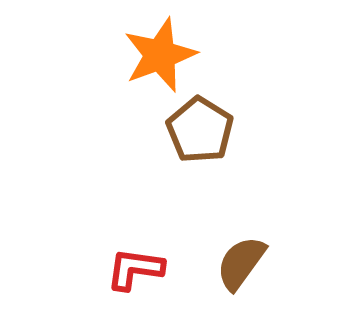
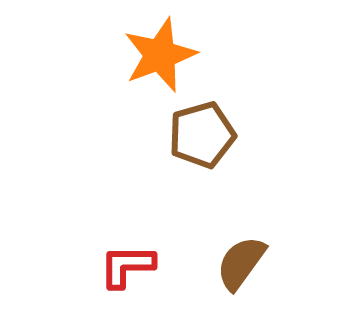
brown pentagon: moved 2 px right, 5 px down; rotated 24 degrees clockwise
red L-shape: moved 8 px left, 3 px up; rotated 8 degrees counterclockwise
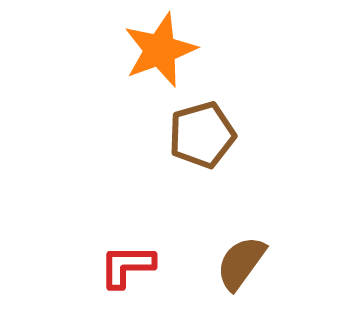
orange star: moved 5 px up
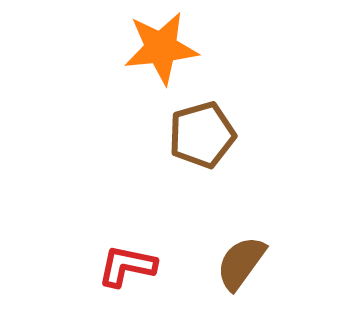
orange star: moved 1 px right, 2 px up; rotated 14 degrees clockwise
red L-shape: rotated 12 degrees clockwise
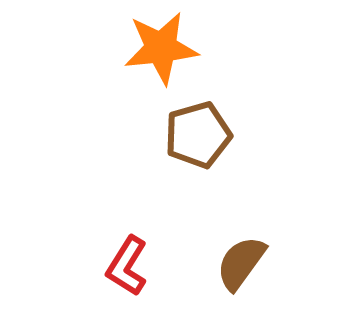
brown pentagon: moved 4 px left
red L-shape: rotated 70 degrees counterclockwise
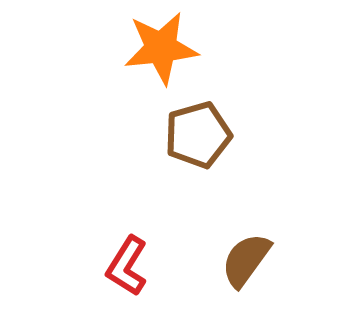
brown semicircle: moved 5 px right, 3 px up
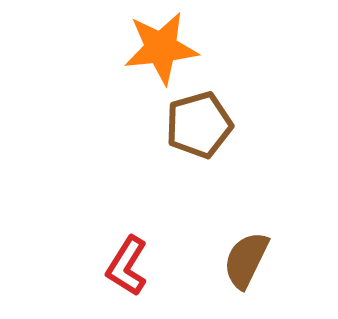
brown pentagon: moved 1 px right, 10 px up
brown semicircle: rotated 10 degrees counterclockwise
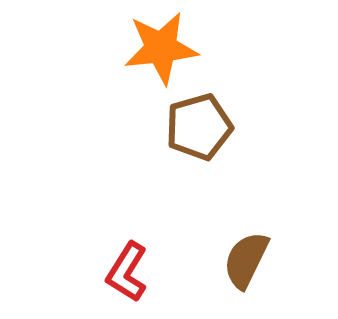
brown pentagon: moved 2 px down
red L-shape: moved 6 px down
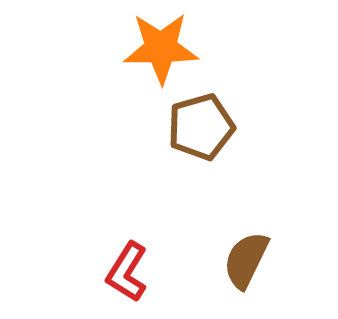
orange star: rotated 6 degrees clockwise
brown pentagon: moved 2 px right
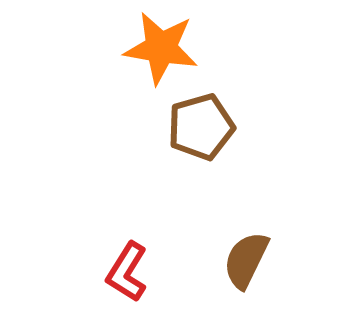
orange star: rotated 10 degrees clockwise
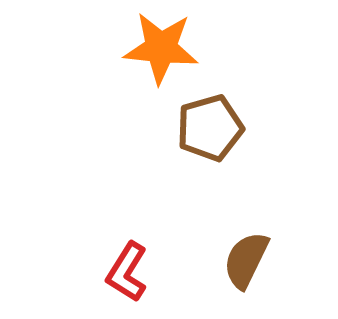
orange star: rotated 4 degrees counterclockwise
brown pentagon: moved 9 px right, 1 px down
